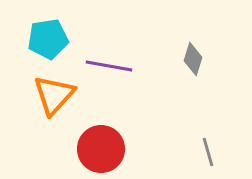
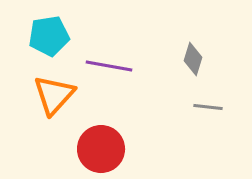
cyan pentagon: moved 1 px right, 3 px up
gray line: moved 45 px up; rotated 68 degrees counterclockwise
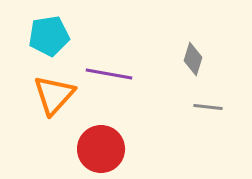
purple line: moved 8 px down
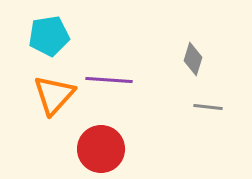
purple line: moved 6 px down; rotated 6 degrees counterclockwise
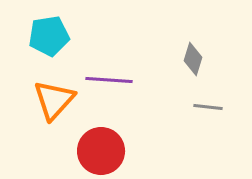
orange triangle: moved 5 px down
red circle: moved 2 px down
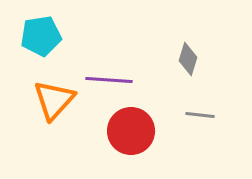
cyan pentagon: moved 8 px left
gray diamond: moved 5 px left
gray line: moved 8 px left, 8 px down
red circle: moved 30 px right, 20 px up
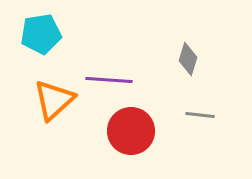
cyan pentagon: moved 2 px up
orange triangle: rotated 6 degrees clockwise
